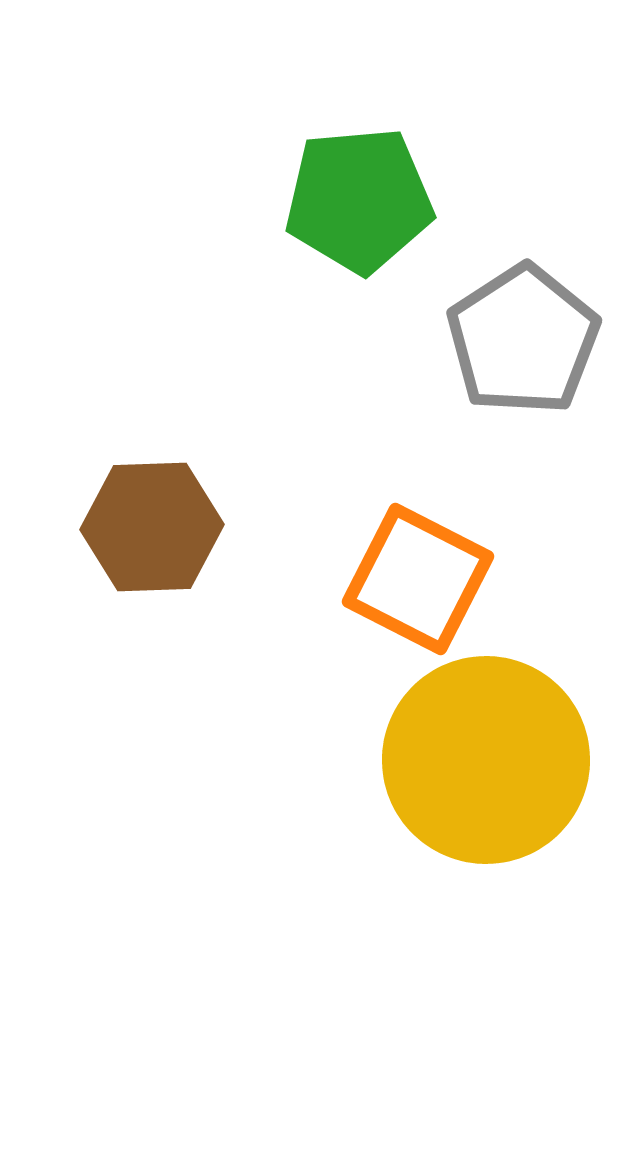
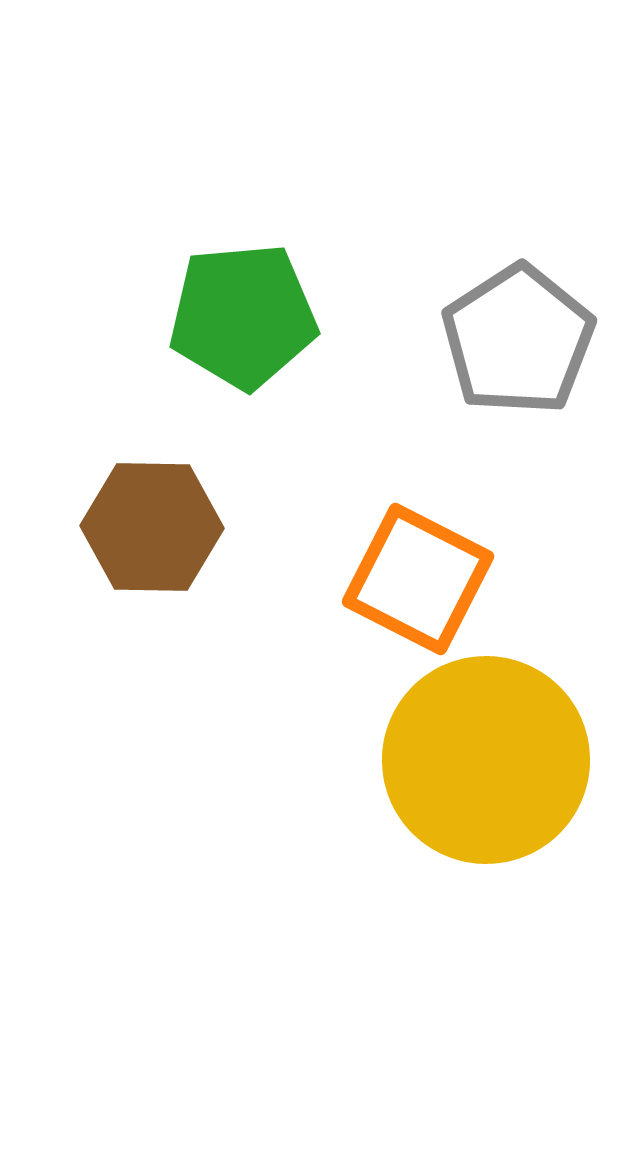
green pentagon: moved 116 px left, 116 px down
gray pentagon: moved 5 px left
brown hexagon: rotated 3 degrees clockwise
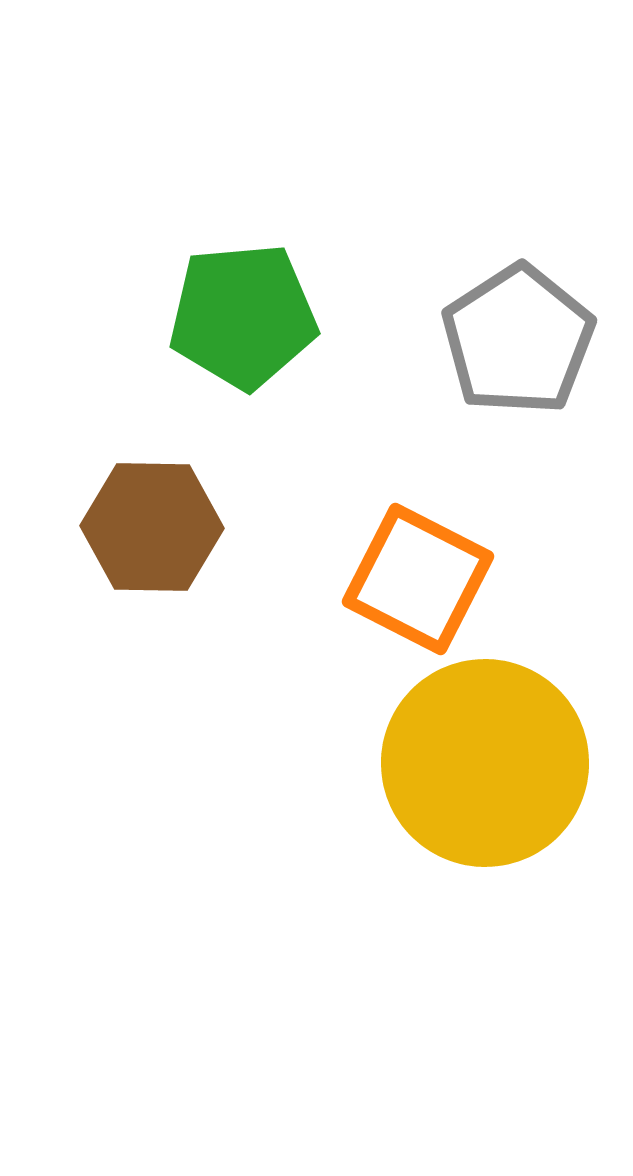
yellow circle: moved 1 px left, 3 px down
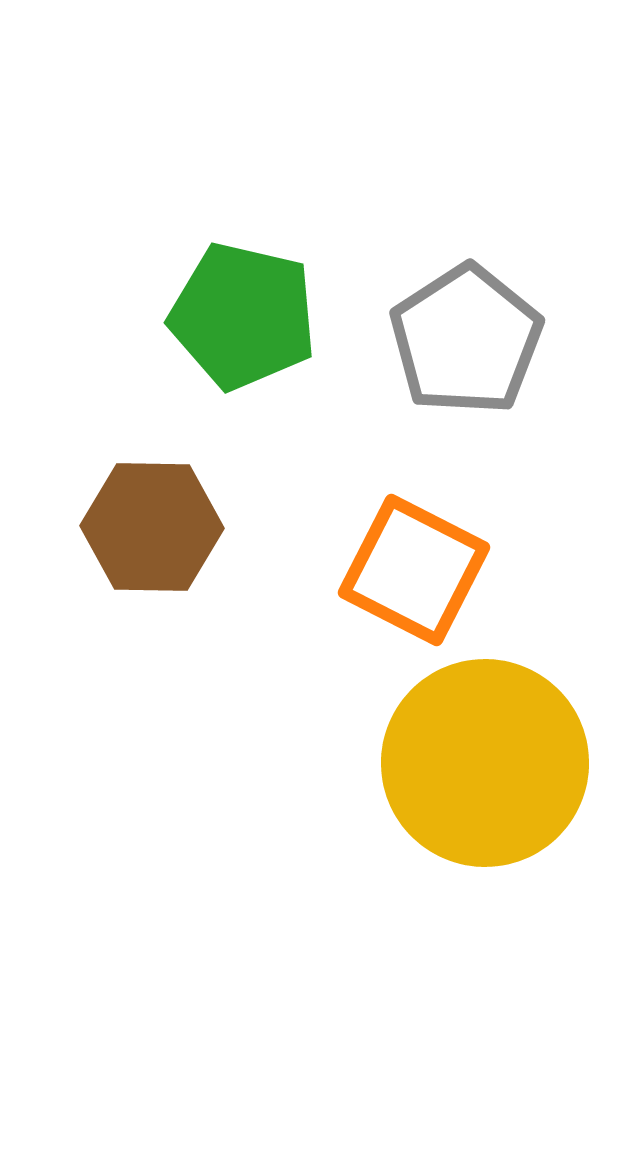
green pentagon: rotated 18 degrees clockwise
gray pentagon: moved 52 px left
orange square: moved 4 px left, 9 px up
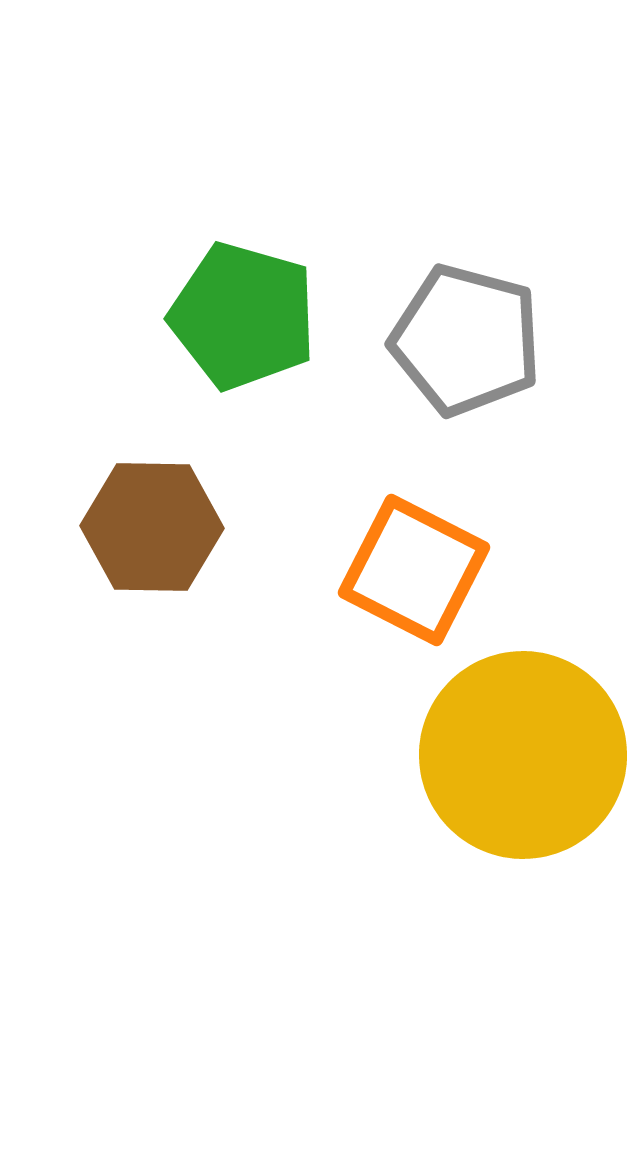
green pentagon: rotated 3 degrees clockwise
gray pentagon: rotated 24 degrees counterclockwise
yellow circle: moved 38 px right, 8 px up
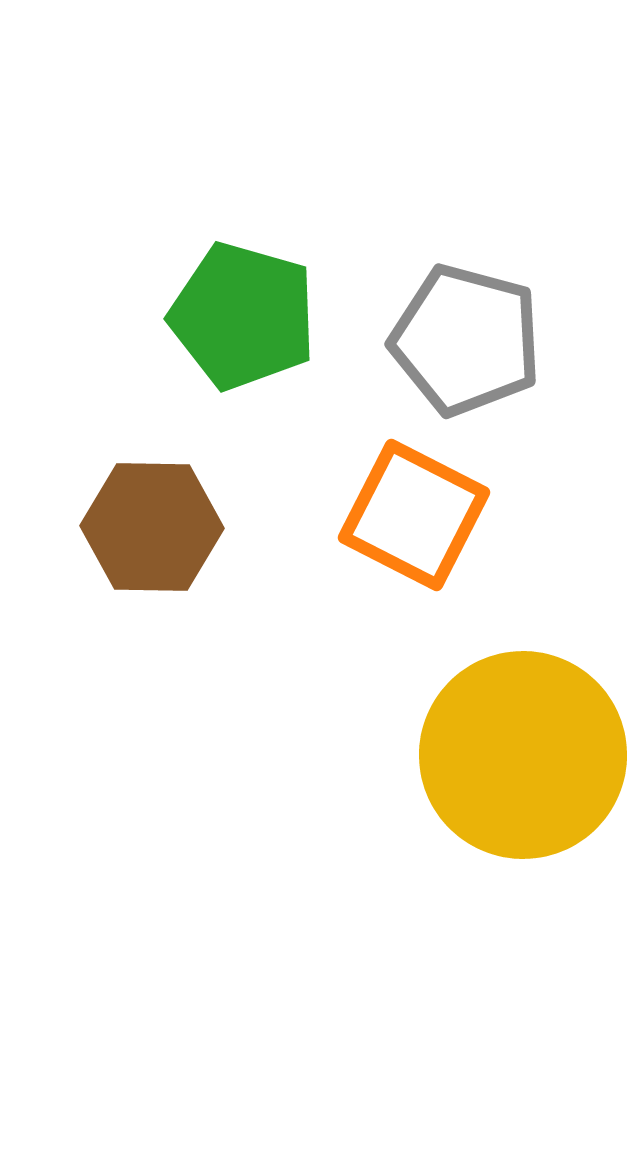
orange square: moved 55 px up
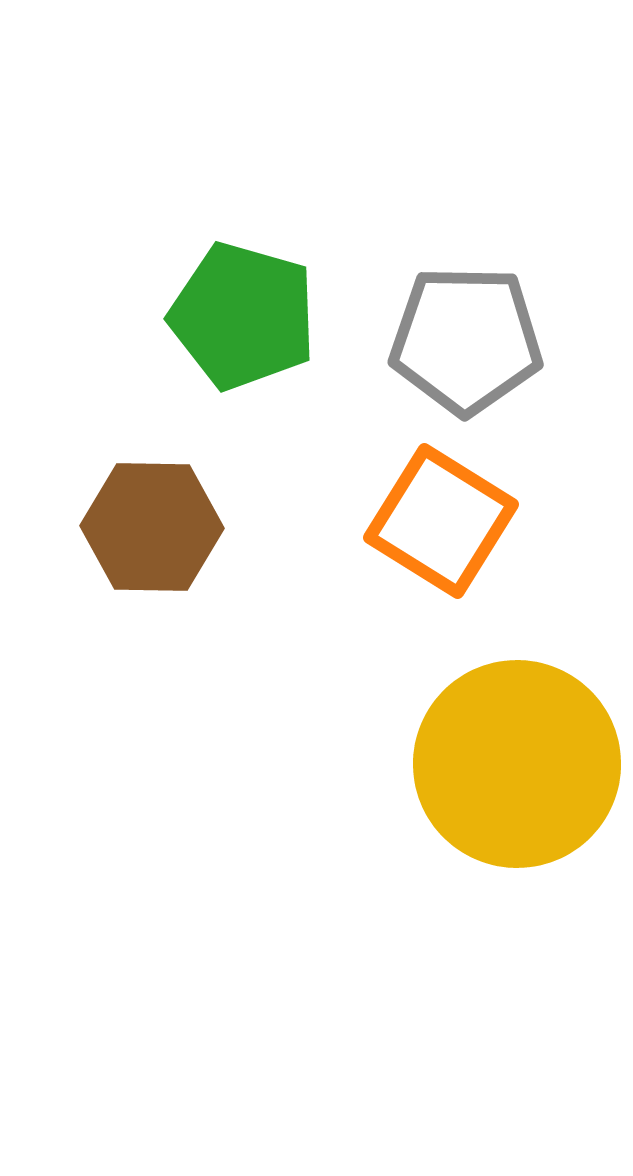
gray pentagon: rotated 14 degrees counterclockwise
orange square: moved 27 px right, 6 px down; rotated 5 degrees clockwise
yellow circle: moved 6 px left, 9 px down
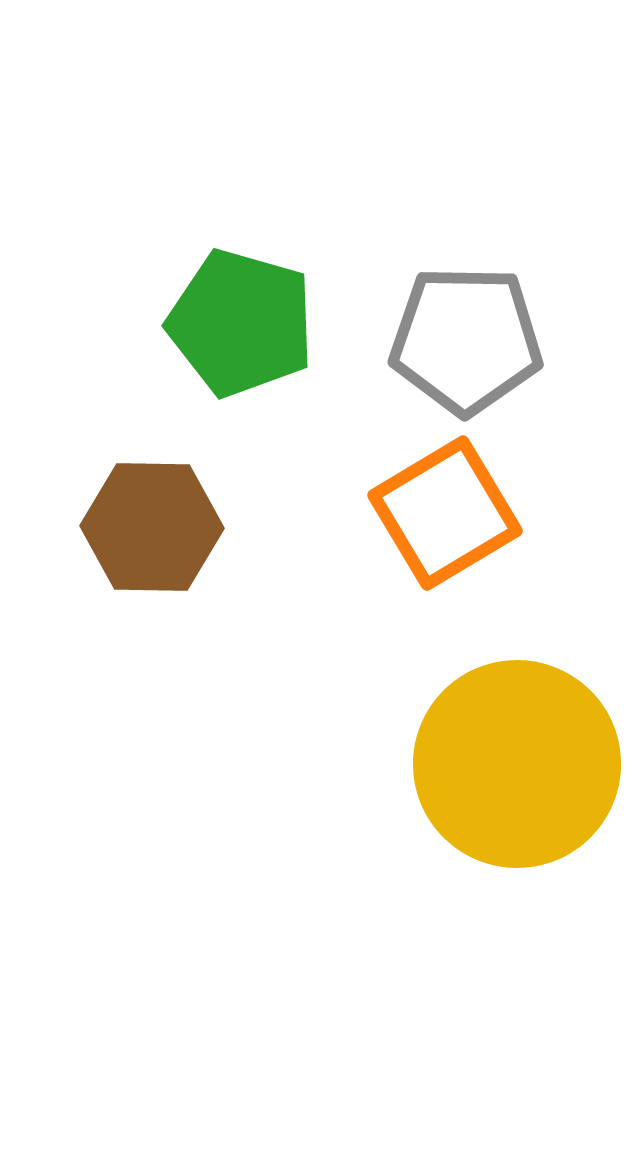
green pentagon: moved 2 px left, 7 px down
orange square: moved 4 px right, 8 px up; rotated 27 degrees clockwise
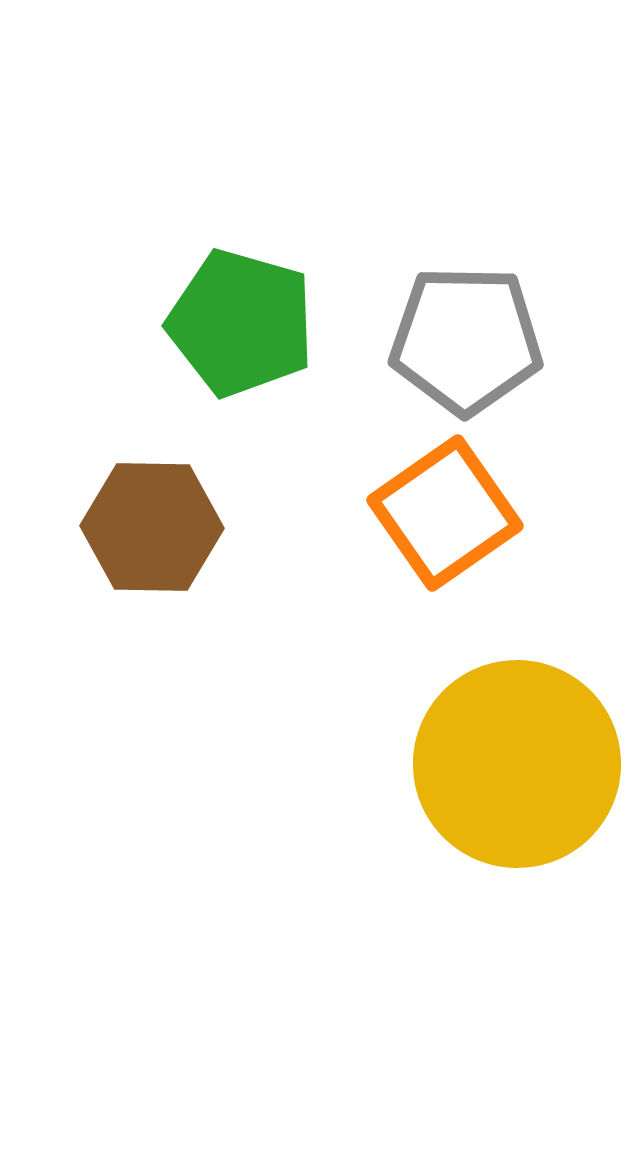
orange square: rotated 4 degrees counterclockwise
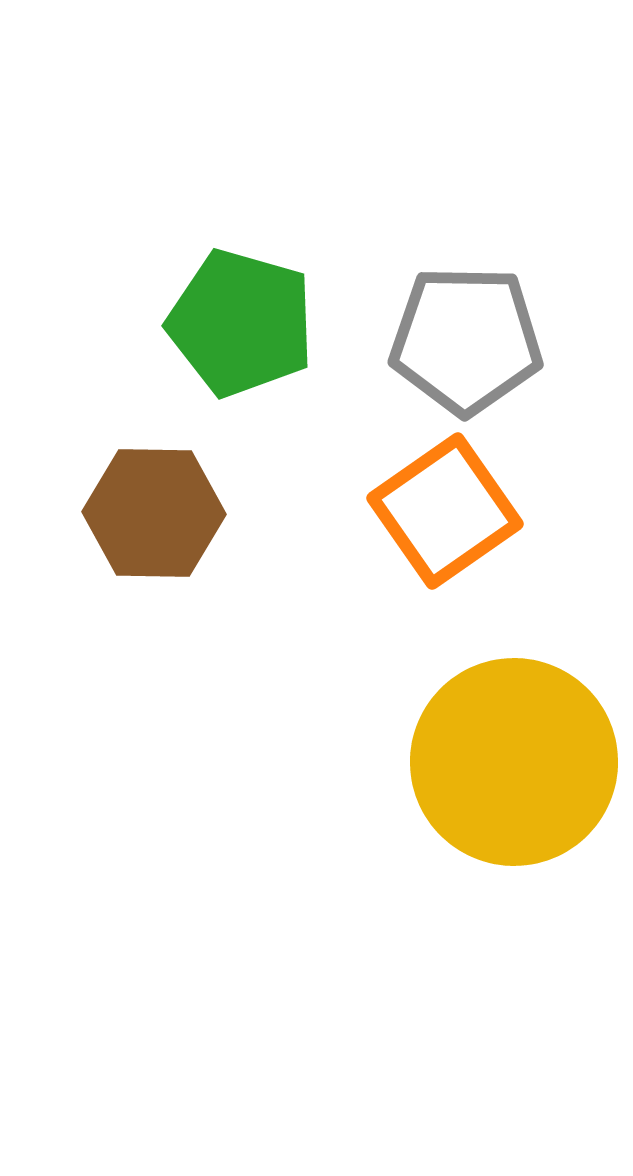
orange square: moved 2 px up
brown hexagon: moved 2 px right, 14 px up
yellow circle: moved 3 px left, 2 px up
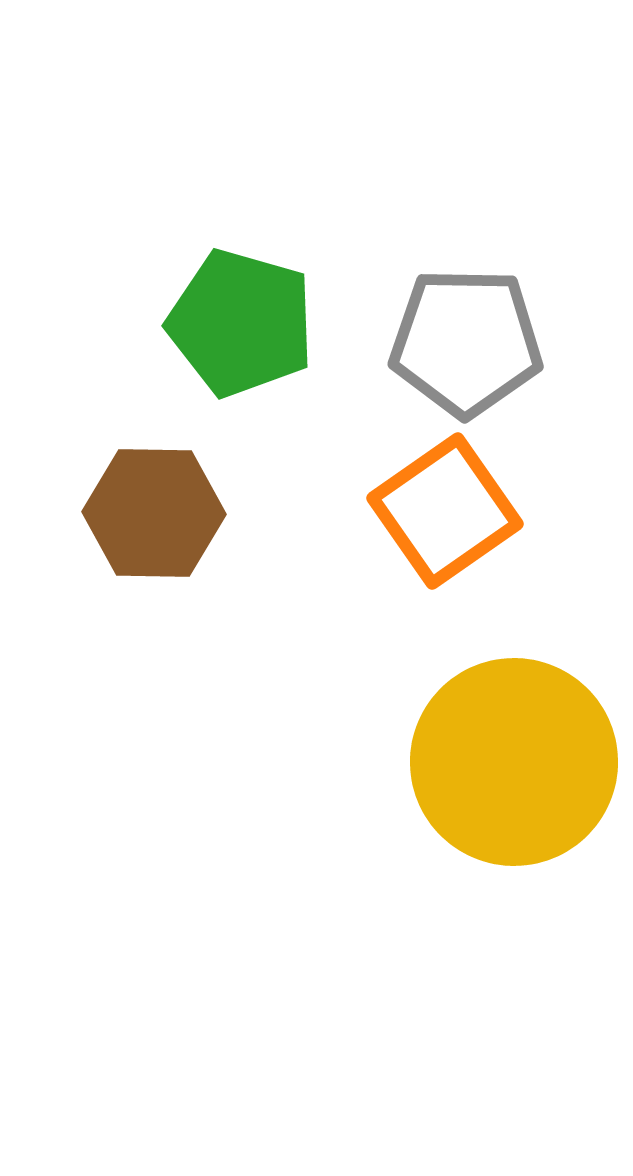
gray pentagon: moved 2 px down
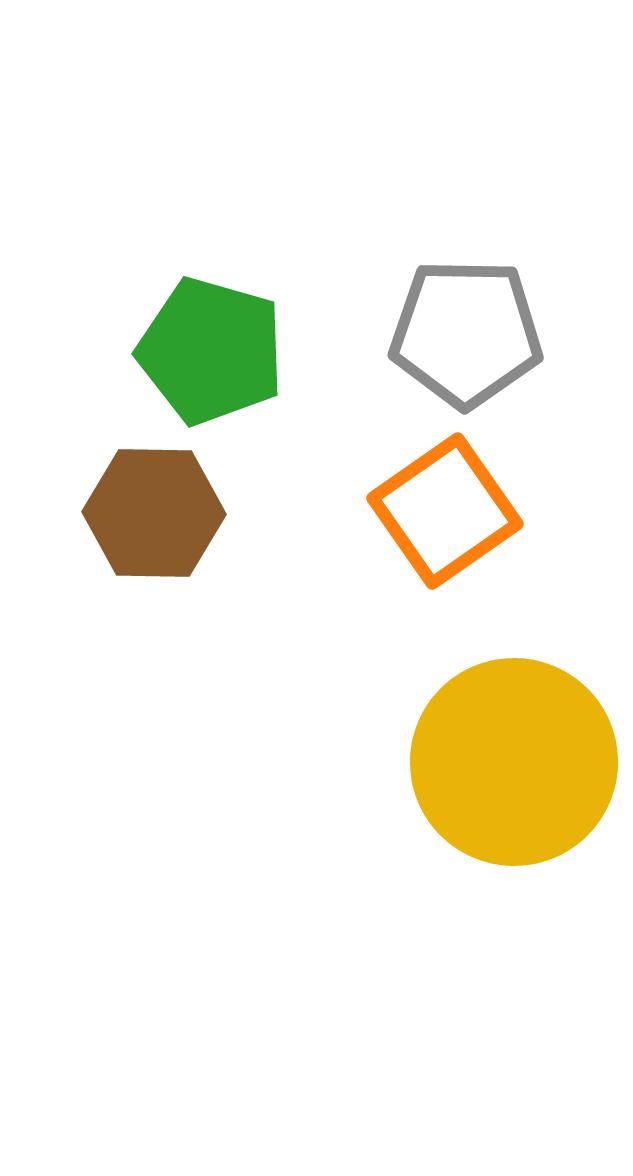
green pentagon: moved 30 px left, 28 px down
gray pentagon: moved 9 px up
